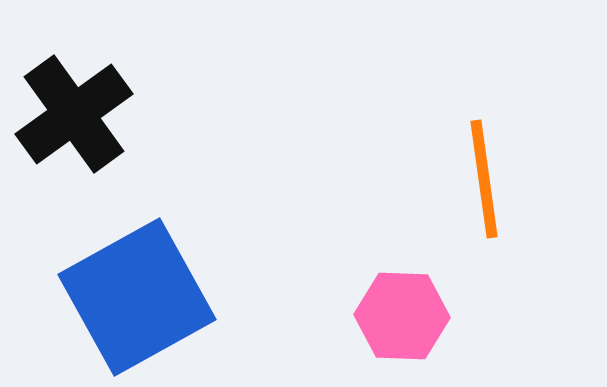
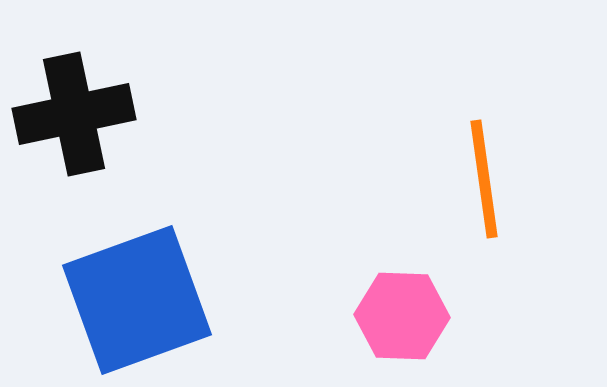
black cross: rotated 24 degrees clockwise
blue square: moved 3 px down; rotated 9 degrees clockwise
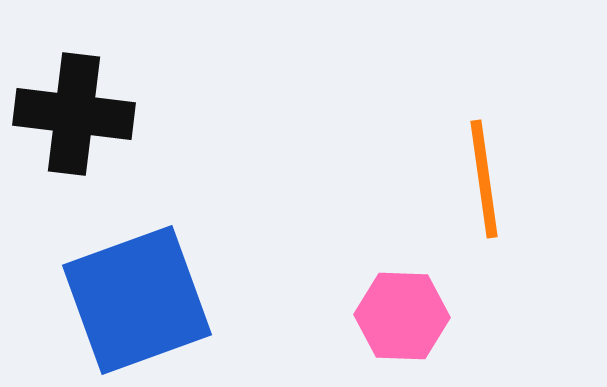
black cross: rotated 19 degrees clockwise
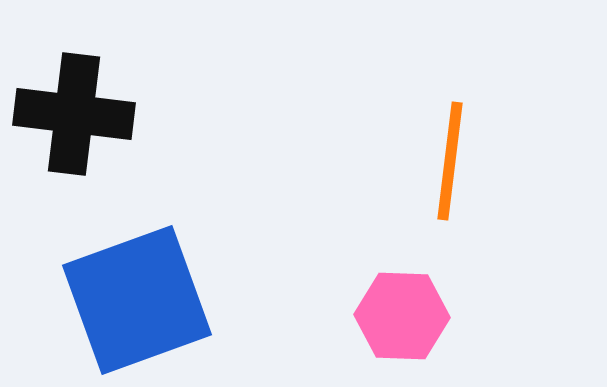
orange line: moved 34 px left, 18 px up; rotated 15 degrees clockwise
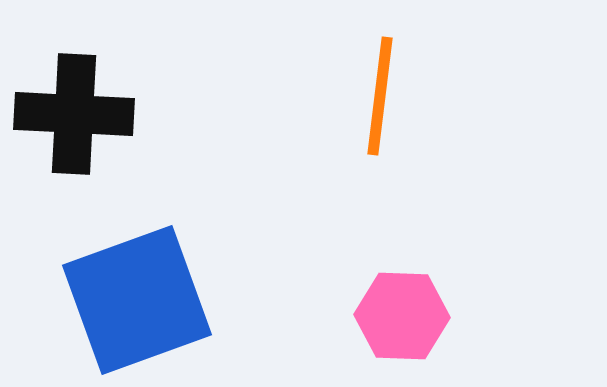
black cross: rotated 4 degrees counterclockwise
orange line: moved 70 px left, 65 px up
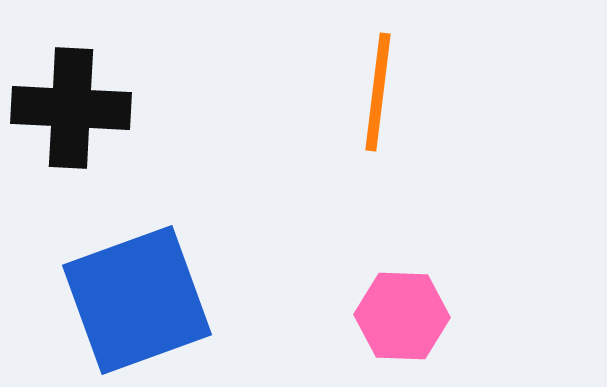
orange line: moved 2 px left, 4 px up
black cross: moved 3 px left, 6 px up
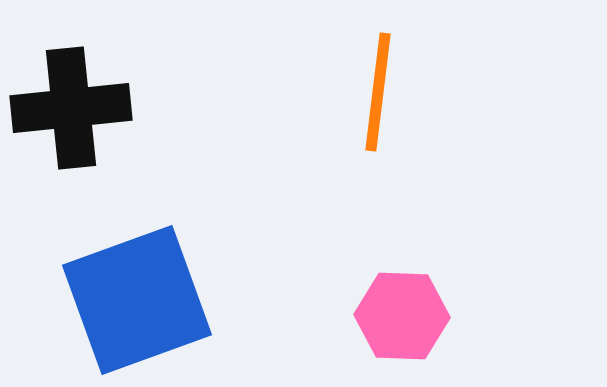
black cross: rotated 9 degrees counterclockwise
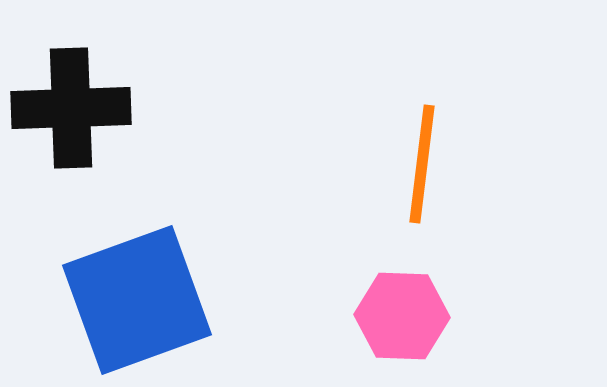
orange line: moved 44 px right, 72 px down
black cross: rotated 4 degrees clockwise
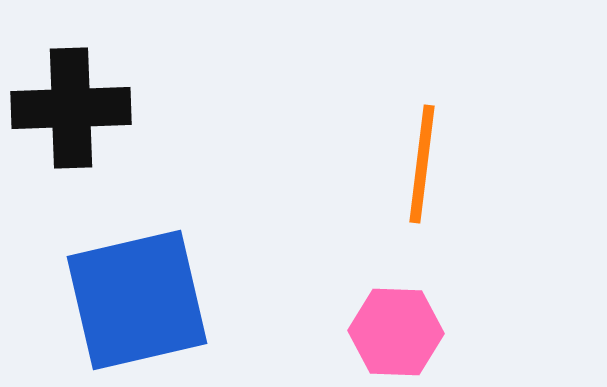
blue square: rotated 7 degrees clockwise
pink hexagon: moved 6 px left, 16 px down
